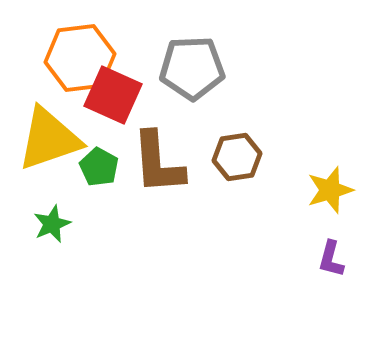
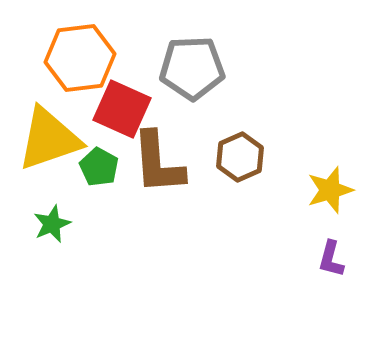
red square: moved 9 px right, 14 px down
brown hexagon: moved 3 px right; rotated 15 degrees counterclockwise
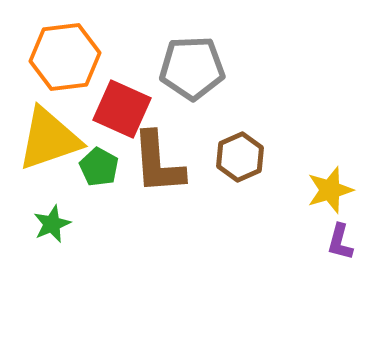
orange hexagon: moved 15 px left, 1 px up
purple L-shape: moved 9 px right, 17 px up
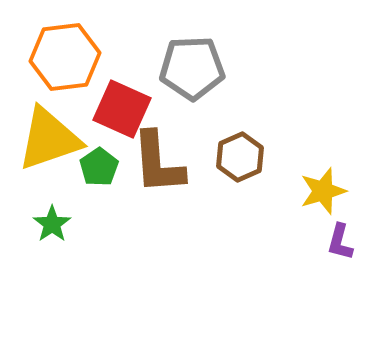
green pentagon: rotated 9 degrees clockwise
yellow star: moved 7 px left, 1 px down
green star: rotated 12 degrees counterclockwise
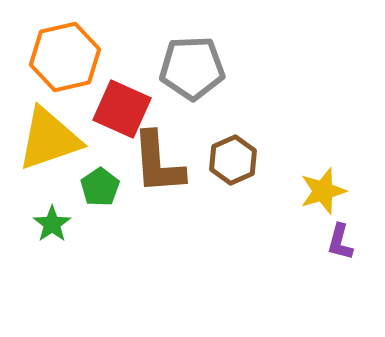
orange hexagon: rotated 6 degrees counterclockwise
brown hexagon: moved 7 px left, 3 px down
green pentagon: moved 1 px right, 20 px down
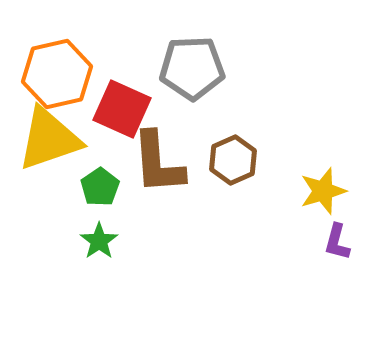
orange hexagon: moved 8 px left, 17 px down
green star: moved 47 px right, 17 px down
purple L-shape: moved 3 px left
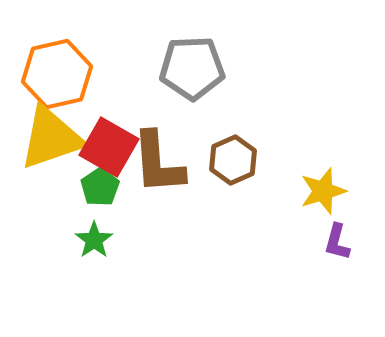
red square: moved 13 px left, 38 px down; rotated 6 degrees clockwise
yellow triangle: moved 2 px right, 1 px up
green star: moved 5 px left, 1 px up
